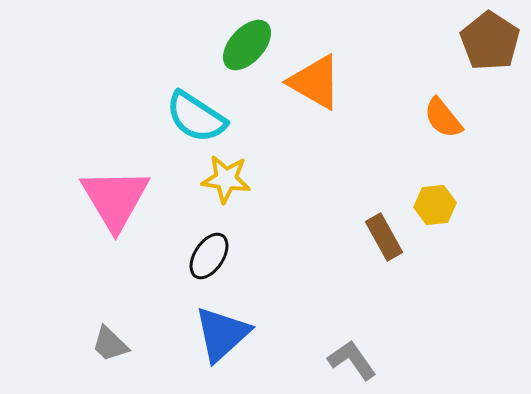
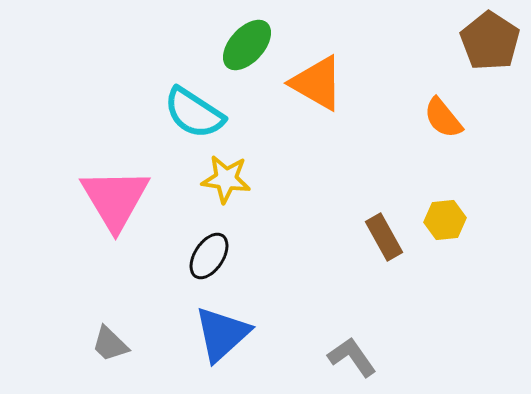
orange triangle: moved 2 px right, 1 px down
cyan semicircle: moved 2 px left, 4 px up
yellow hexagon: moved 10 px right, 15 px down
gray L-shape: moved 3 px up
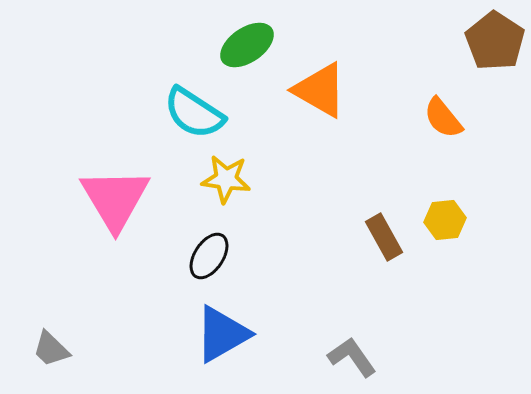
brown pentagon: moved 5 px right
green ellipse: rotated 14 degrees clockwise
orange triangle: moved 3 px right, 7 px down
blue triangle: rotated 12 degrees clockwise
gray trapezoid: moved 59 px left, 5 px down
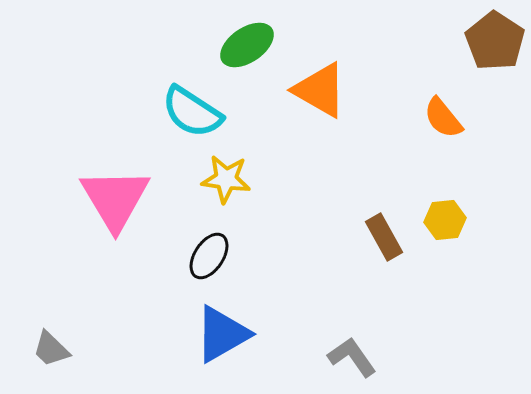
cyan semicircle: moved 2 px left, 1 px up
